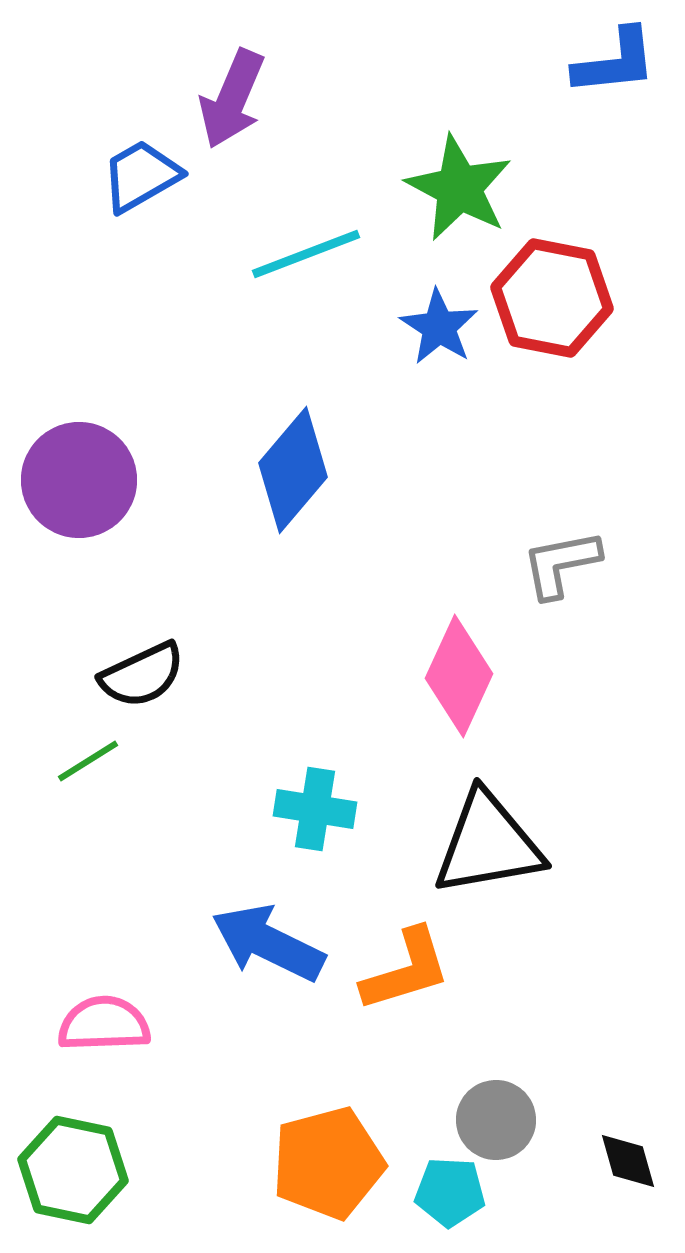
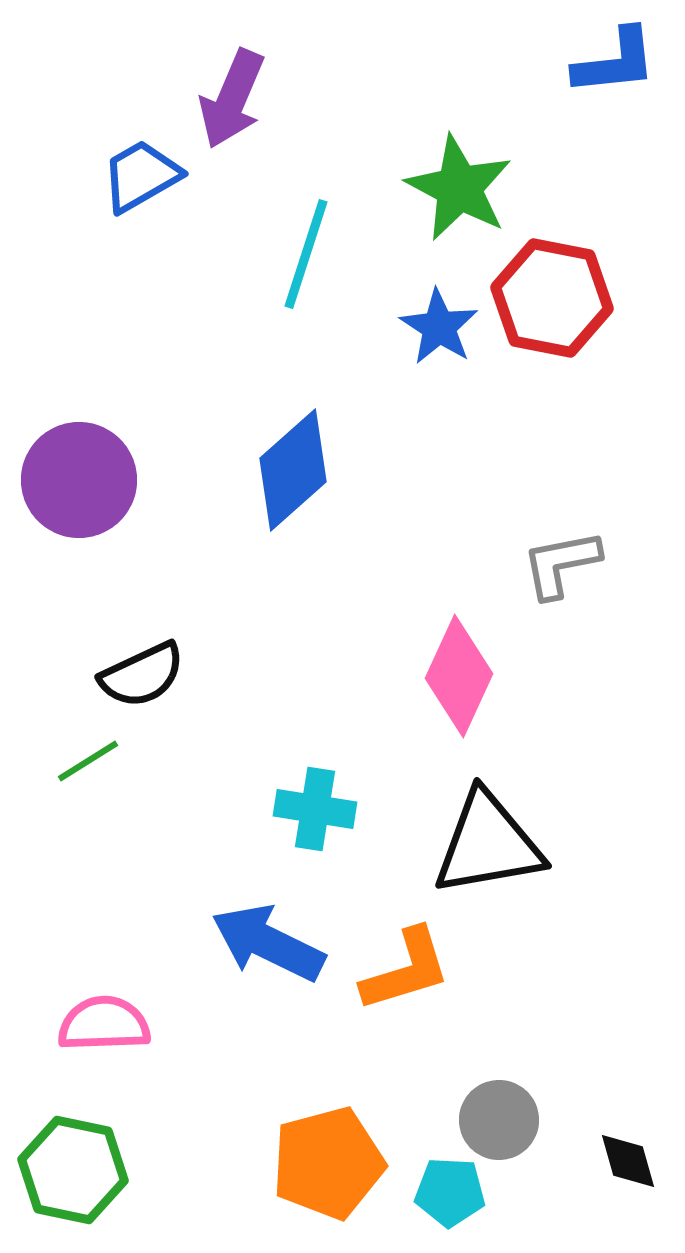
cyan line: rotated 51 degrees counterclockwise
blue diamond: rotated 8 degrees clockwise
gray circle: moved 3 px right
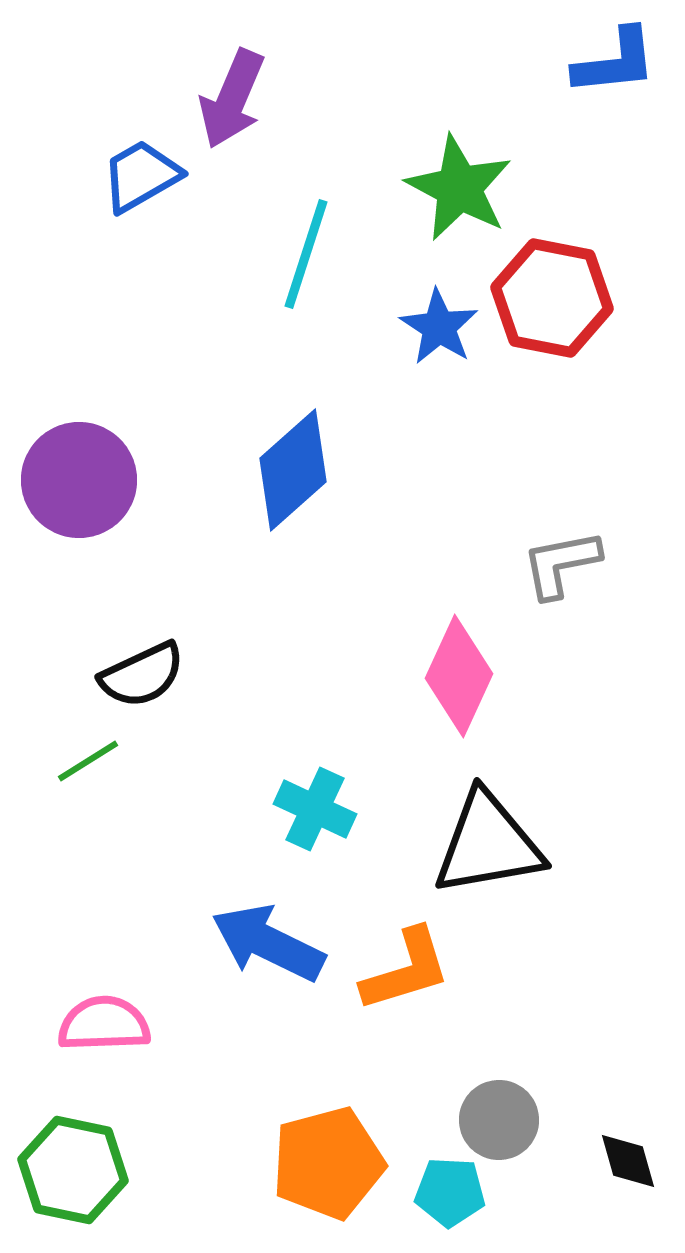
cyan cross: rotated 16 degrees clockwise
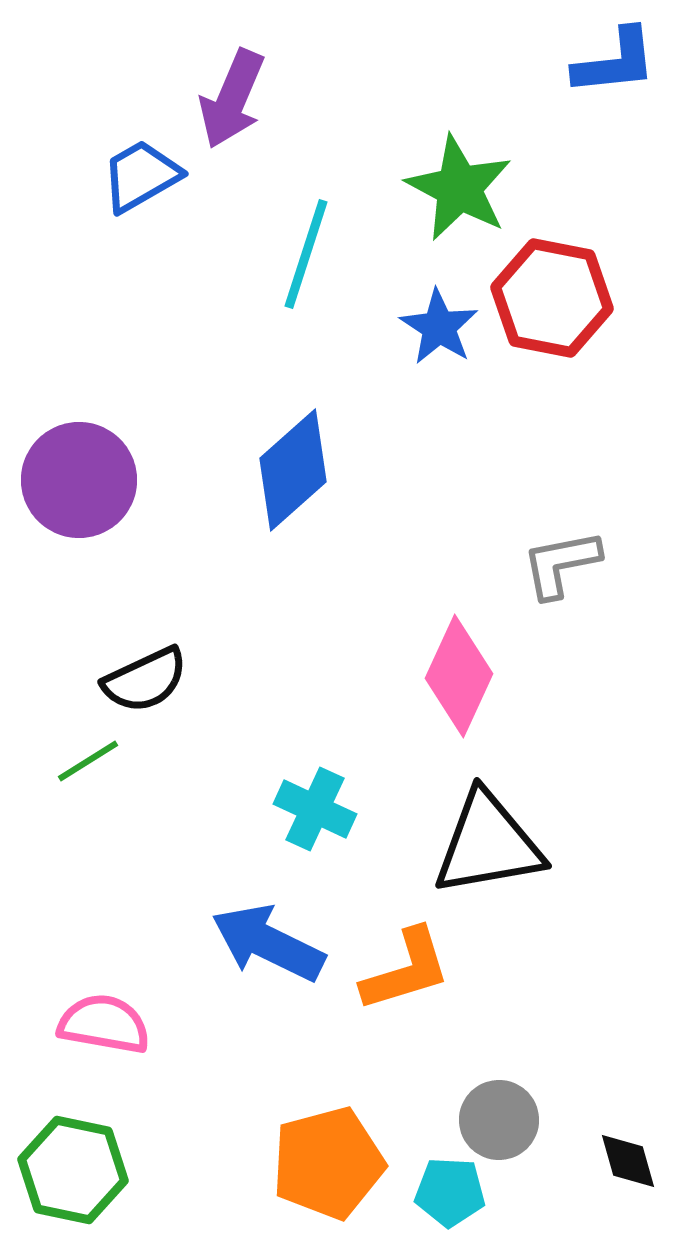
black semicircle: moved 3 px right, 5 px down
pink semicircle: rotated 12 degrees clockwise
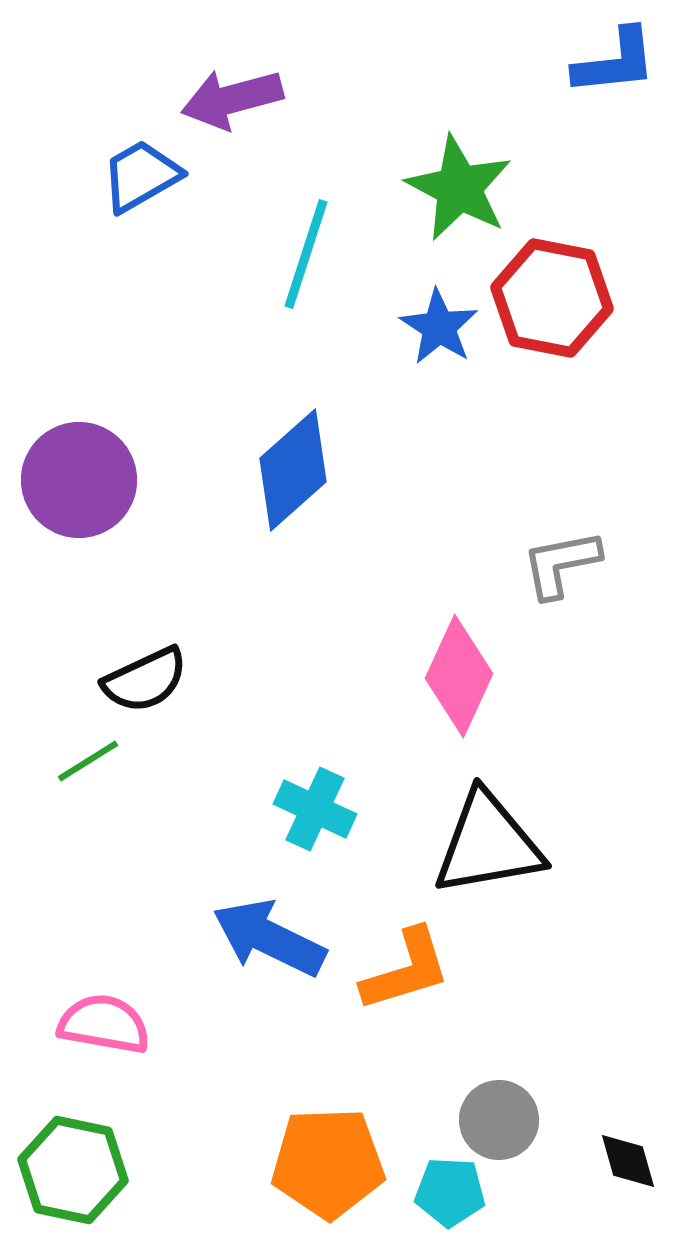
purple arrow: rotated 52 degrees clockwise
blue arrow: moved 1 px right, 5 px up
orange pentagon: rotated 13 degrees clockwise
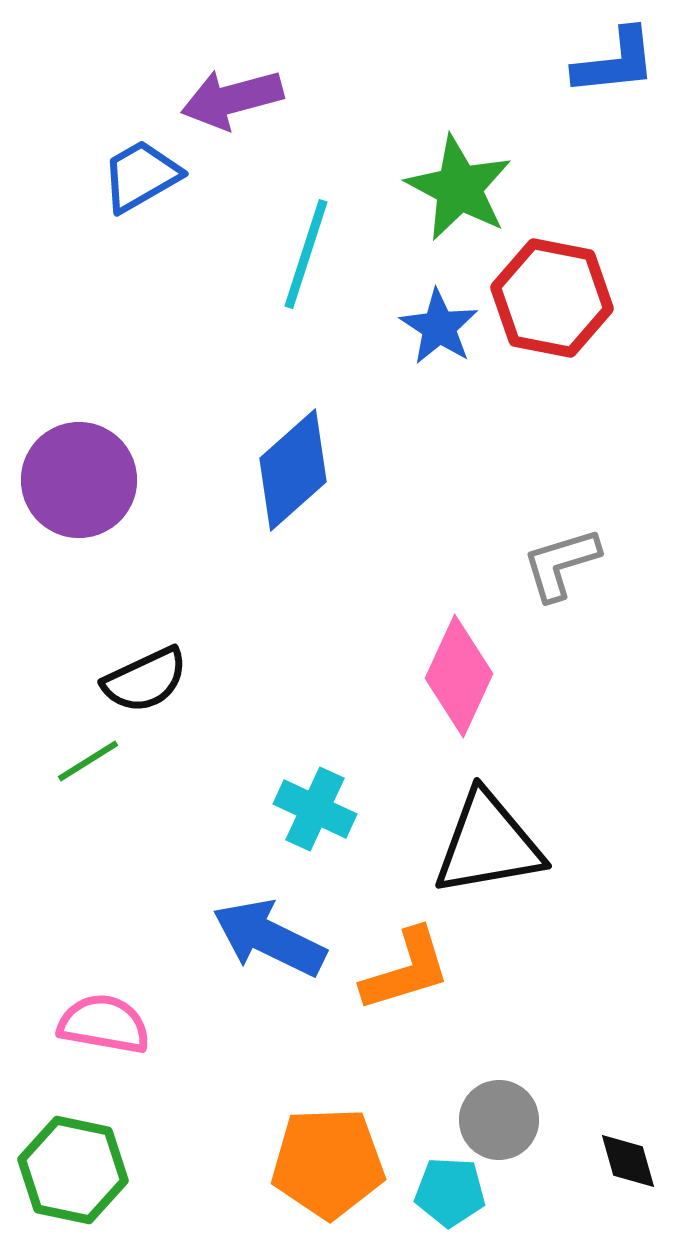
gray L-shape: rotated 6 degrees counterclockwise
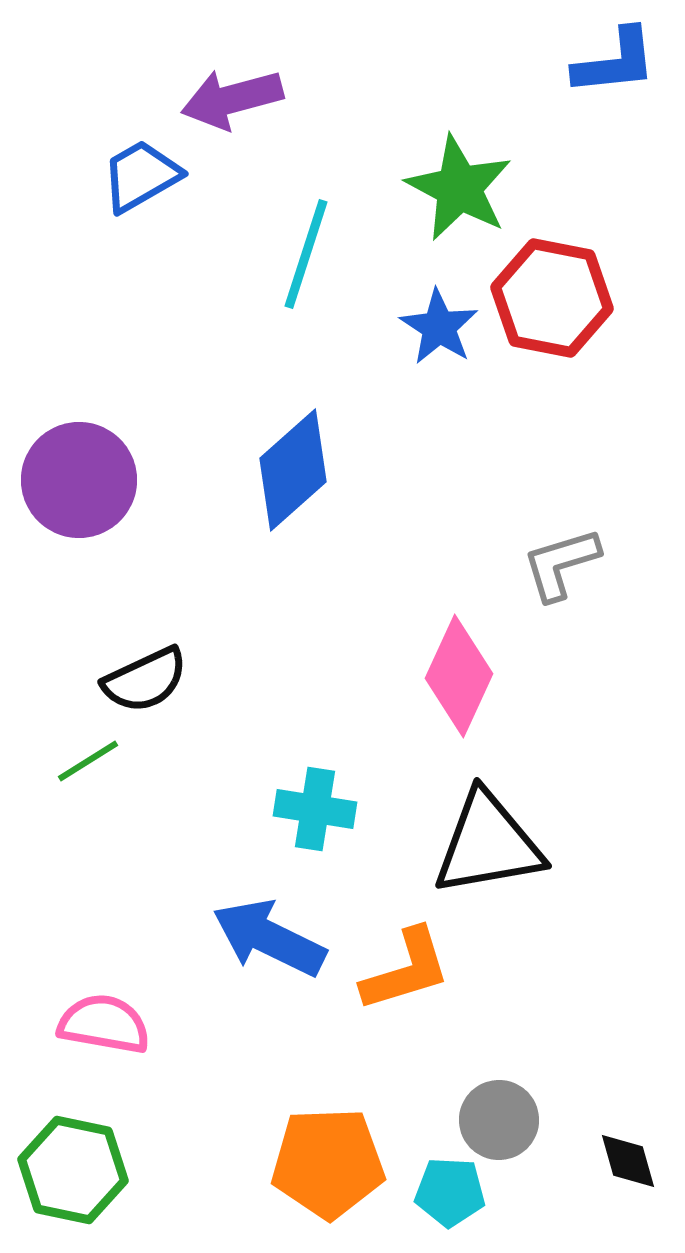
cyan cross: rotated 16 degrees counterclockwise
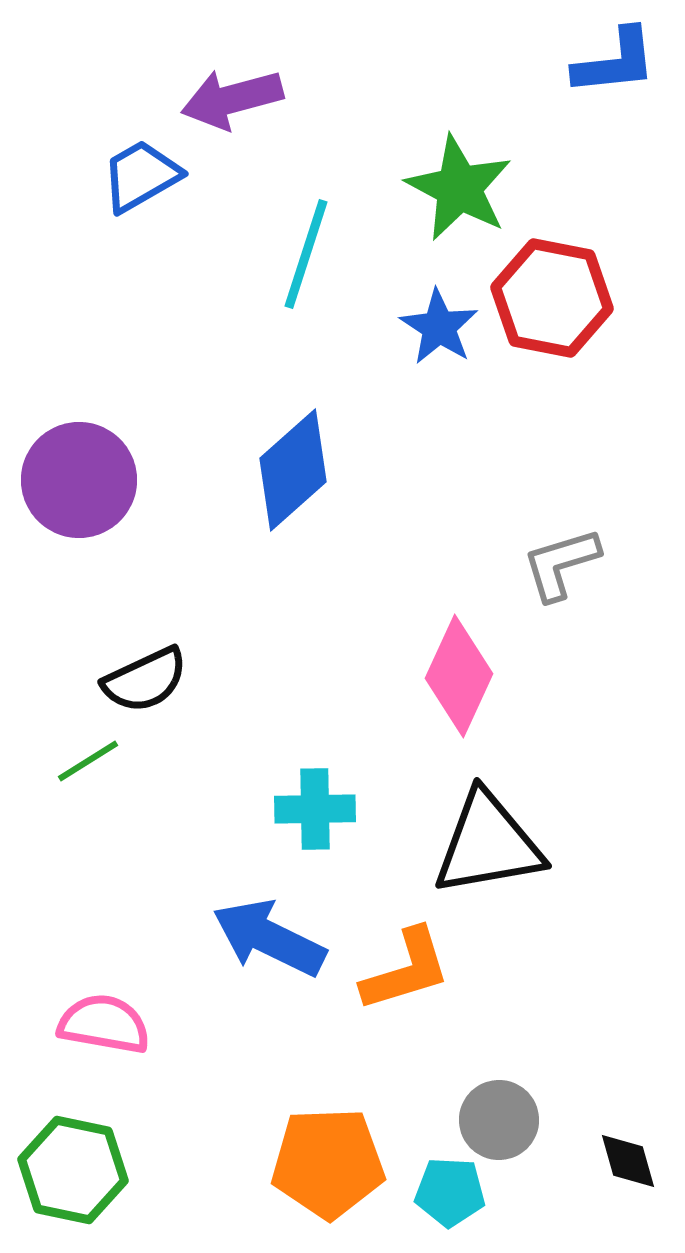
cyan cross: rotated 10 degrees counterclockwise
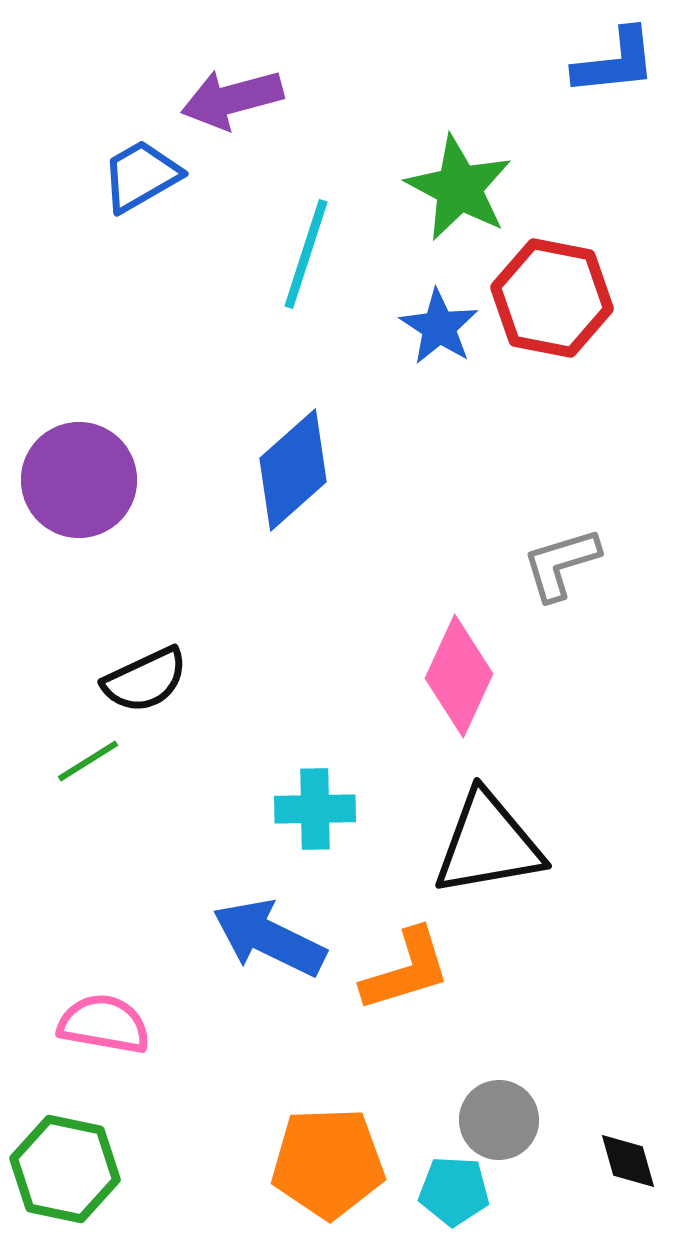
green hexagon: moved 8 px left, 1 px up
cyan pentagon: moved 4 px right, 1 px up
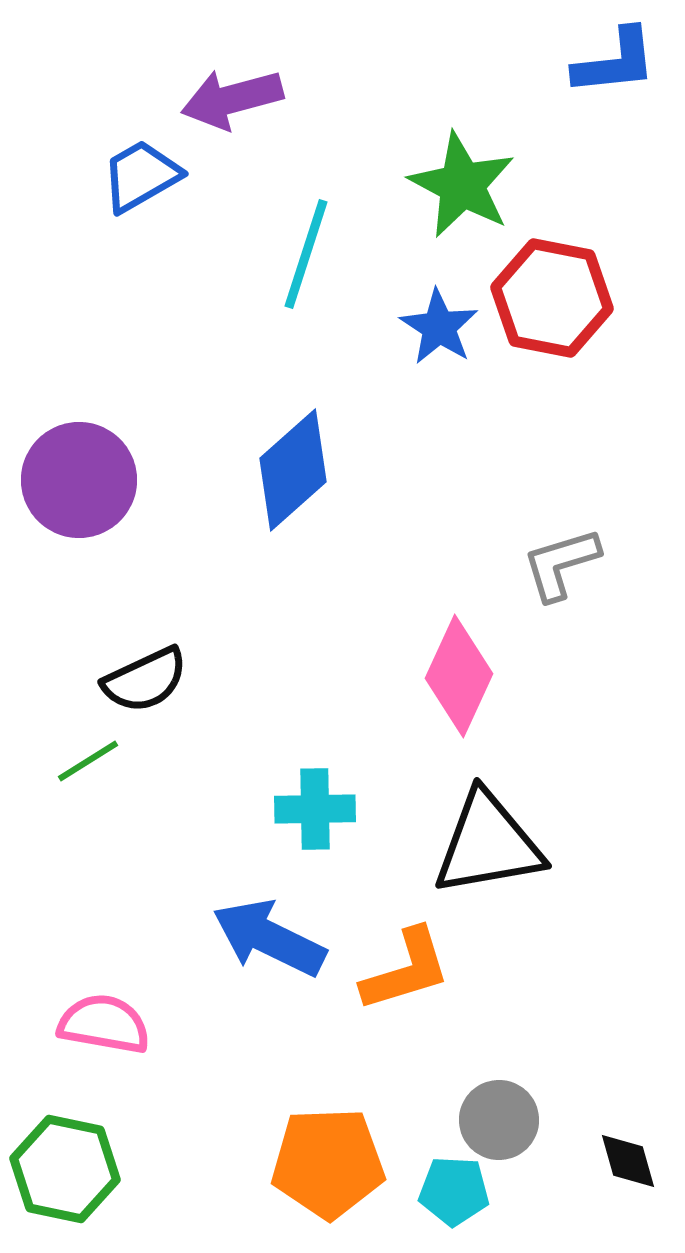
green star: moved 3 px right, 3 px up
